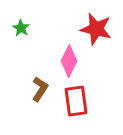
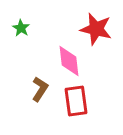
pink diamond: rotated 32 degrees counterclockwise
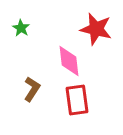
brown L-shape: moved 8 px left
red rectangle: moved 1 px right, 1 px up
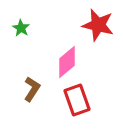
red star: moved 2 px right, 4 px up
pink diamond: moved 2 px left, 1 px down; rotated 56 degrees clockwise
red rectangle: rotated 12 degrees counterclockwise
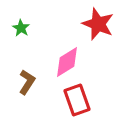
red star: moved 1 px up; rotated 8 degrees clockwise
pink diamond: rotated 8 degrees clockwise
brown L-shape: moved 5 px left, 7 px up
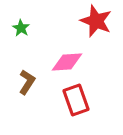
red star: moved 2 px left, 3 px up
pink diamond: rotated 28 degrees clockwise
red rectangle: moved 1 px left
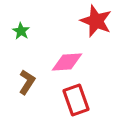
green star: moved 3 px down
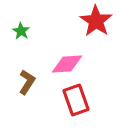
red star: rotated 12 degrees clockwise
pink diamond: moved 2 px down
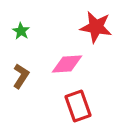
red star: moved 6 px down; rotated 24 degrees counterclockwise
brown L-shape: moved 6 px left, 6 px up
red rectangle: moved 2 px right, 6 px down
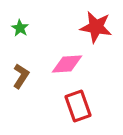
green star: moved 1 px left, 3 px up
